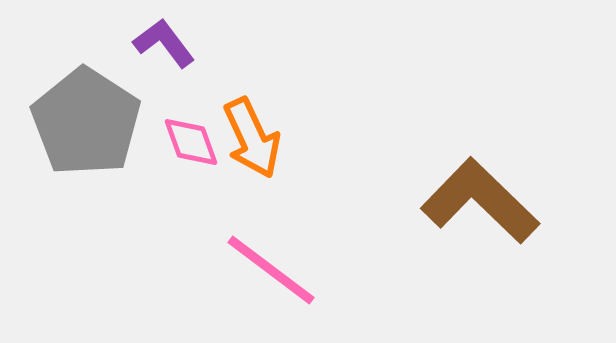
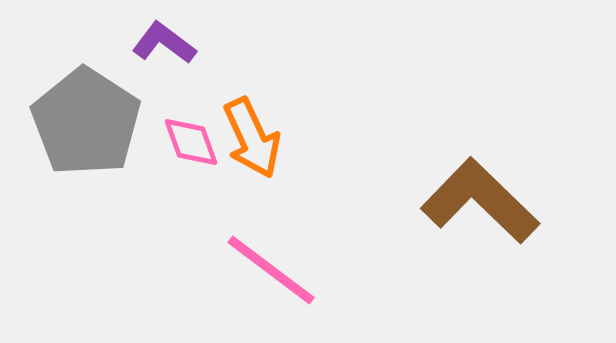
purple L-shape: rotated 16 degrees counterclockwise
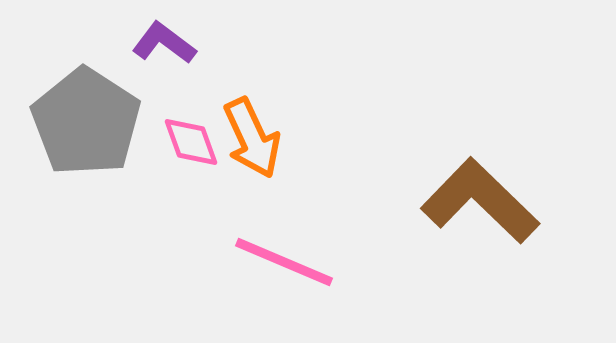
pink line: moved 13 px right, 8 px up; rotated 14 degrees counterclockwise
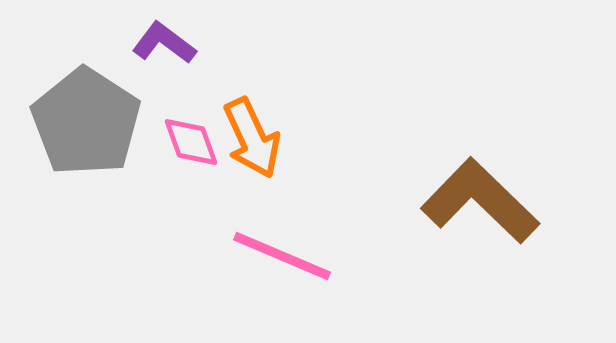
pink line: moved 2 px left, 6 px up
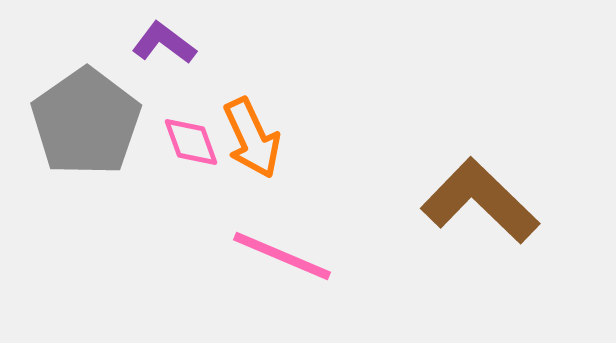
gray pentagon: rotated 4 degrees clockwise
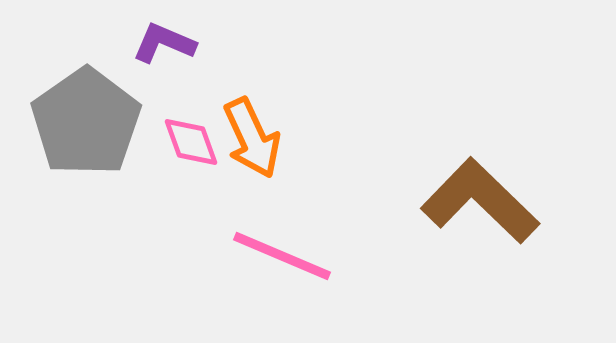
purple L-shape: rotated 14 degrees counterclockwise
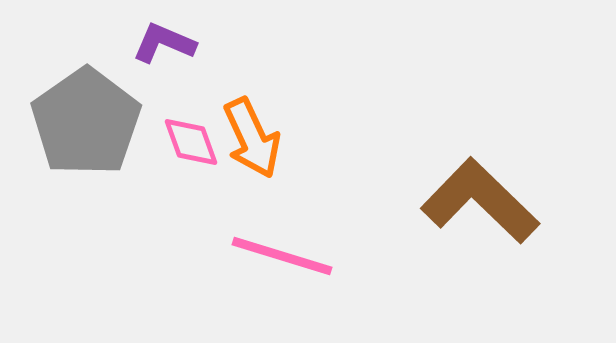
pink line: rotated 6 degrees counterclockwise
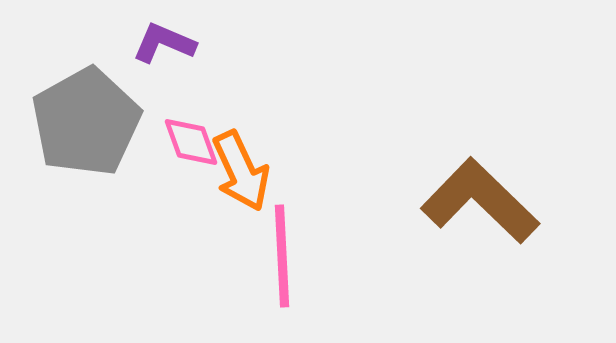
gray pentagon: rotated 6 degrees clockwise
orange arrow: moved 11 px left, 33 px down
pink line: rotated 70 degrees clockwise
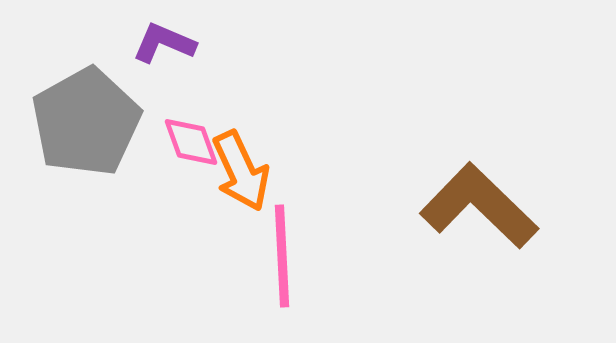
brown L-shape: moved 1 px left, 5 px down
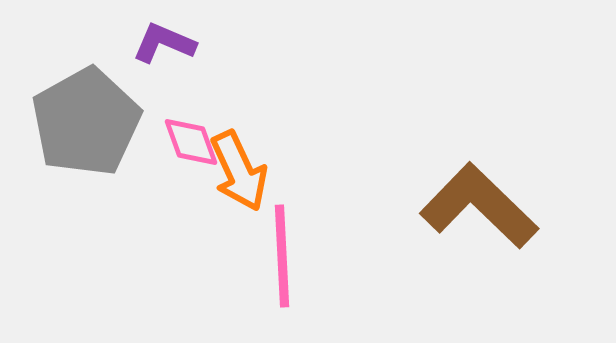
orange arrow: moved 2 px left
